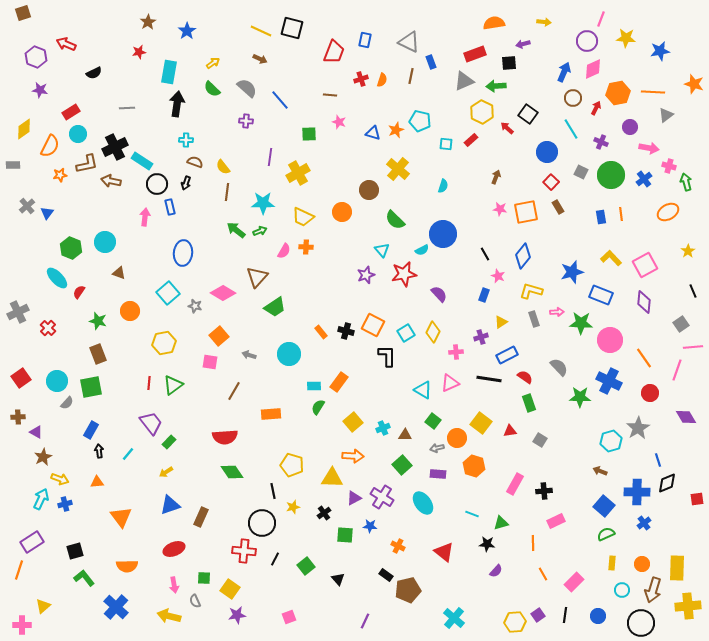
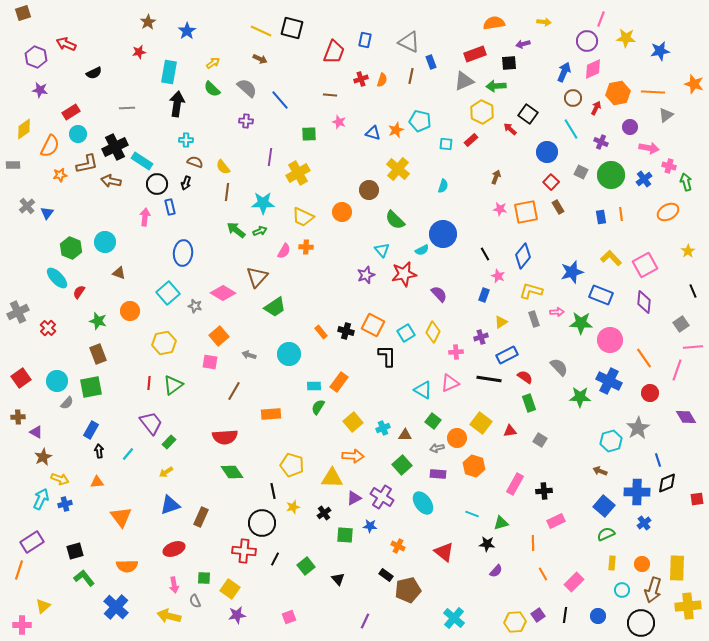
red arrow at (507, 128): moved 3 px right, 1 px down
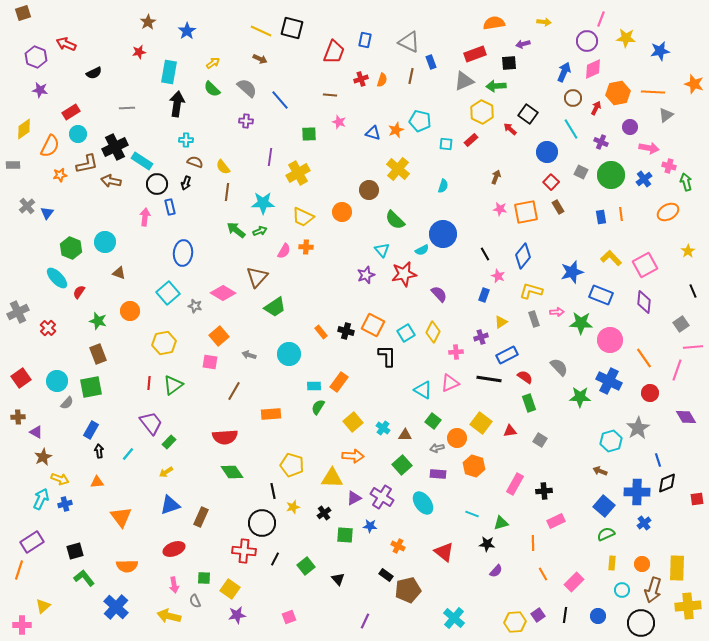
cyan cross at (383, 428): rotated 32 degrees counterclockwise
